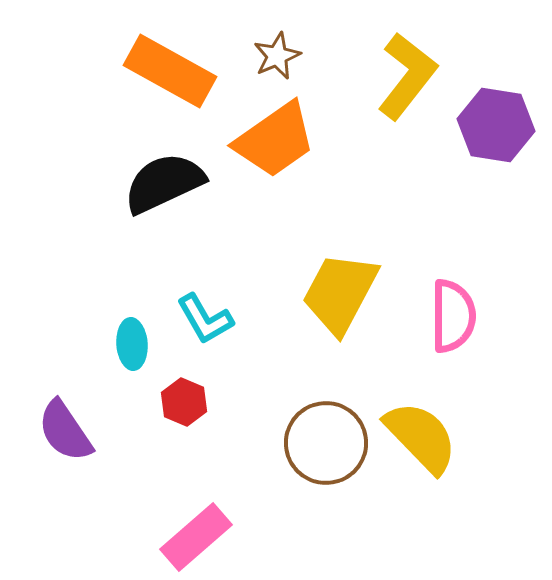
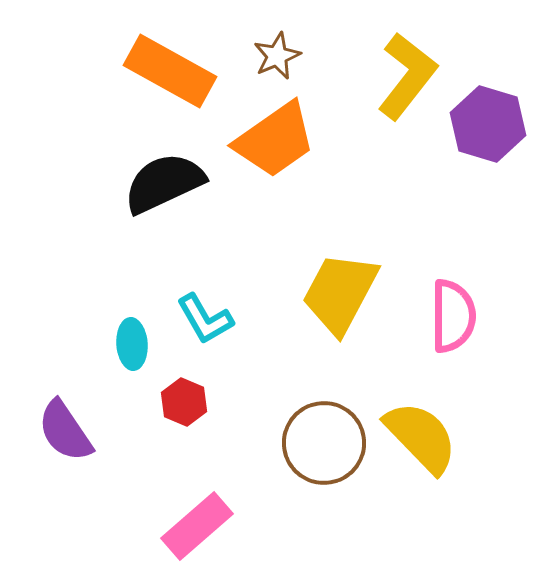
purple hexagon: moved 8 px left, 1 px up; rotated 8 degrees clockwise
brown circle: moved 2 px left
pink rectangle: moved 1 px right, 11 px up
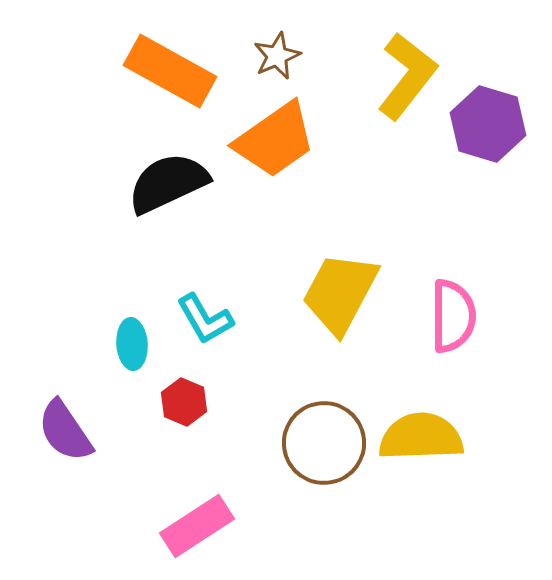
black semicircle: moved 4 px right
yellow semicircle: rotated 48 degrees counterclockwise
pink rectangle: rotated 8 degrees clockwise
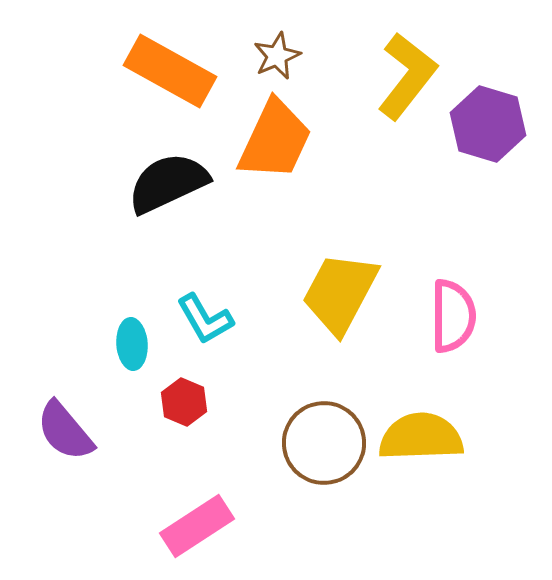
orange trapezoid: rotated 30 degrees counterclockwise
purple semicircle: rotated 6 degrees counterclockwise
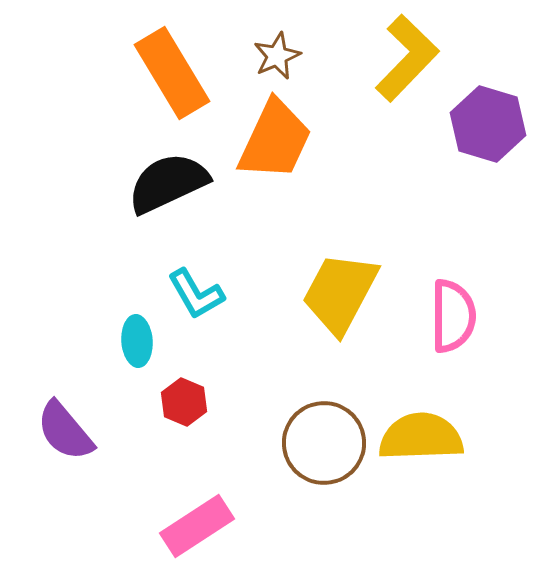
orange rectangle: moved 2 px right, 2 px down; rotated 30 degrees clockwise
yellow L-shape: moved 18 px up; rotated 6 degrees clockwise
cyan L-shape: moved 9 px left, 25 px up
cyan ellipse: moved 5 px right, 3 px up
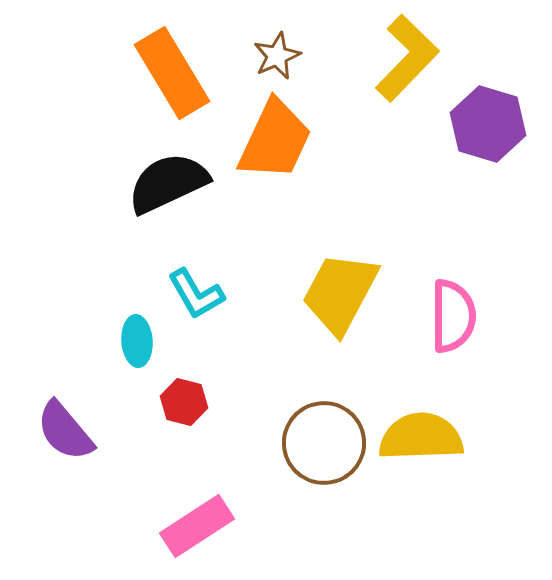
red hexagon: rotated 9 degrees counterclockwise
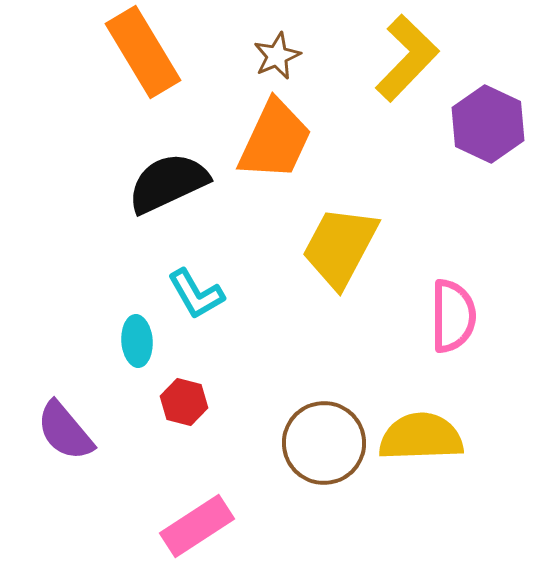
orange rectangle: moved 29 px left, 21 px up
purple hexagon: rotated 8 degrees clockwise
yellow trapezoid: moved 46 px up
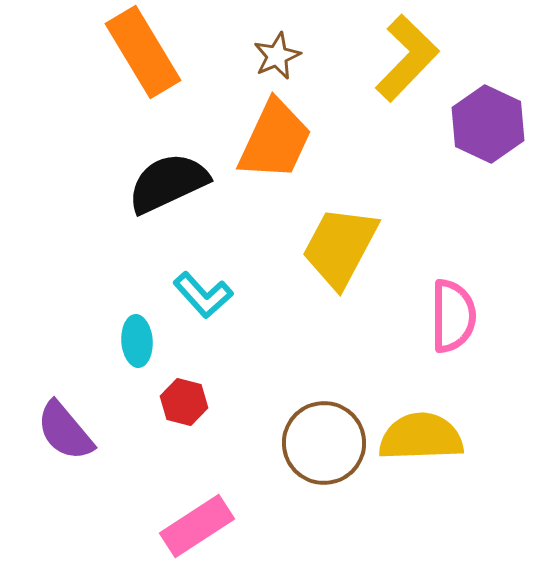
cyan L-shape: moved 7 px right, 1 px down; rotated 12 degrees counterclockwise
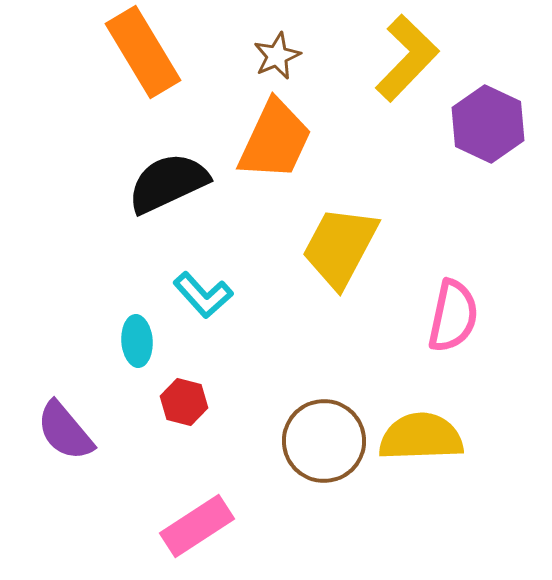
pink semicircle: rotated 12 degrees clockwise
brown circle: moved 2 px up
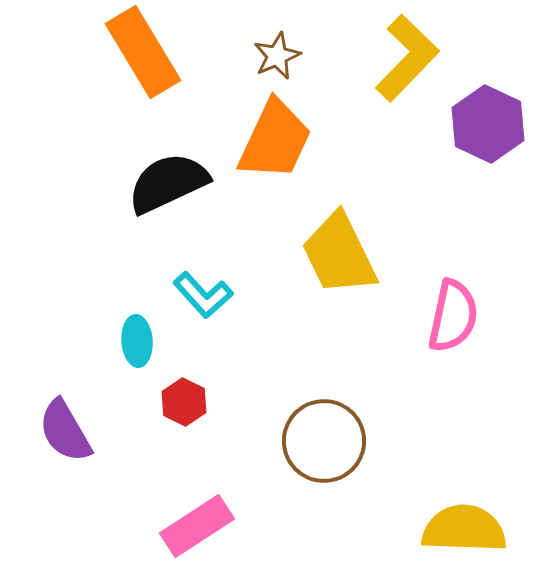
yellow trapezoid: moved 1 px left, 7 px down; rotated 54 degrees counterclockwise
red hexagon: rotated 12 degrees clockwise
purple semicircle: rotated 10 degrees clockwise
yellow semicircle: moved 43 px right, 92 px down; rotated 4 degrees clockwise
